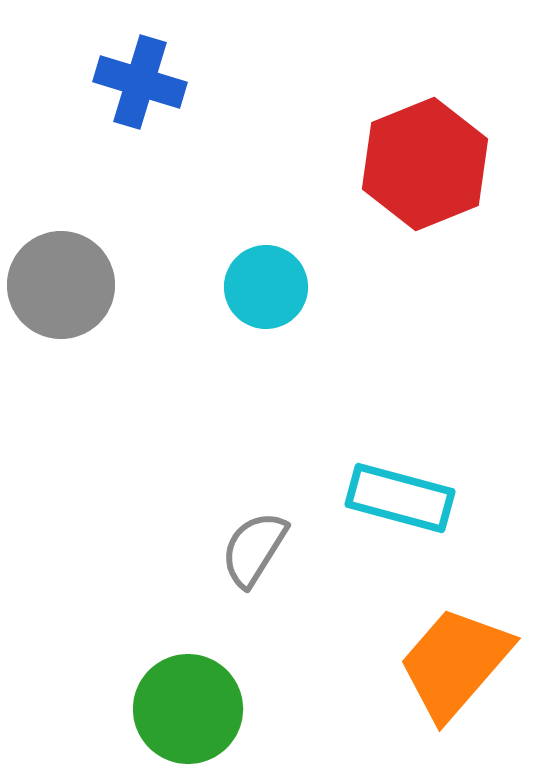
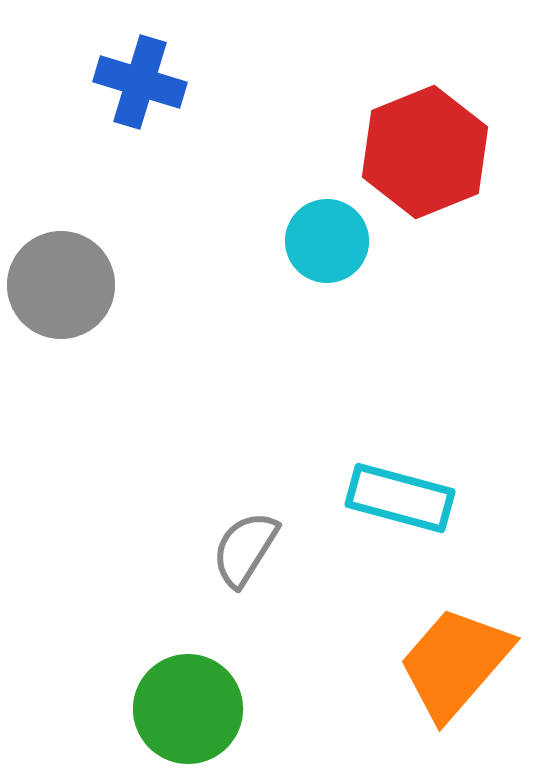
red hexagon: moved 12 px up
cyan circle: moved 61 px right, 46 px up
gray semicircle: moved 9 px left
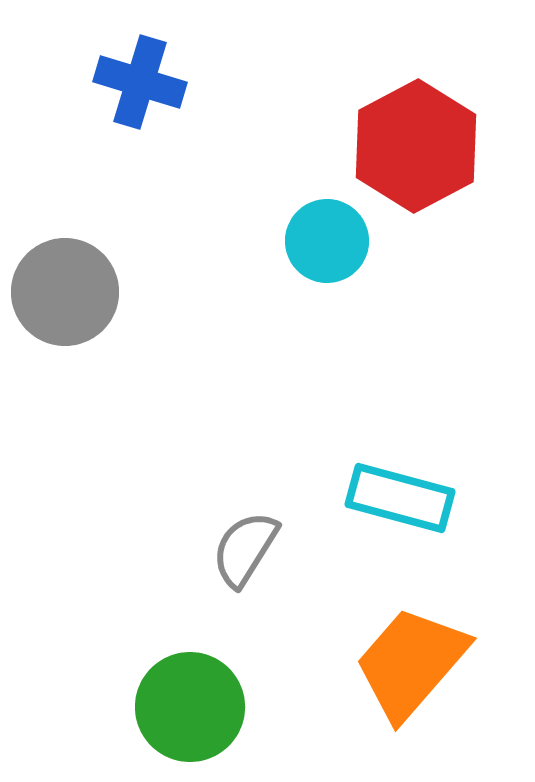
red hexagon: moved 9 px left, 6 px up; rotated 6 degrees counterclockwise
gray circle: moved 4 px right, 7 px down
orange trapezoid: moved 44 px left
green circle: moved 2 px right, 2 px up
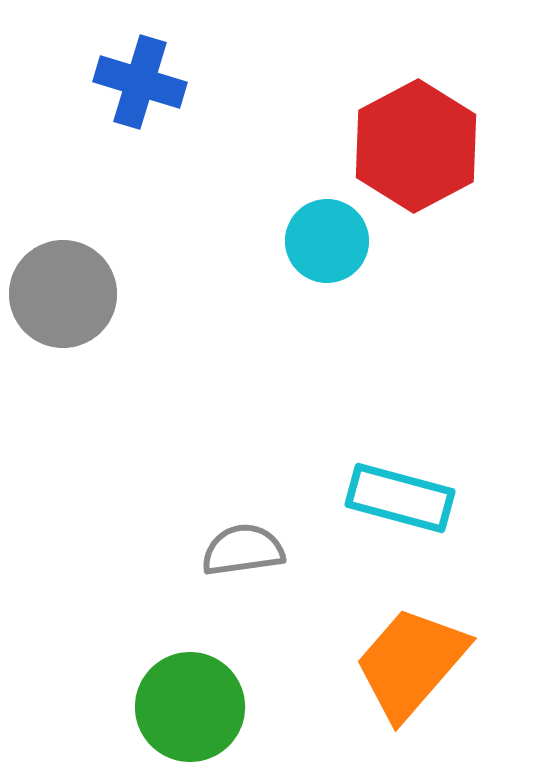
gray circle: moved 2 px left, 2 px down
gray semicircle: moved 2 px left, 1 px down; rotated 50 degrees clockwise
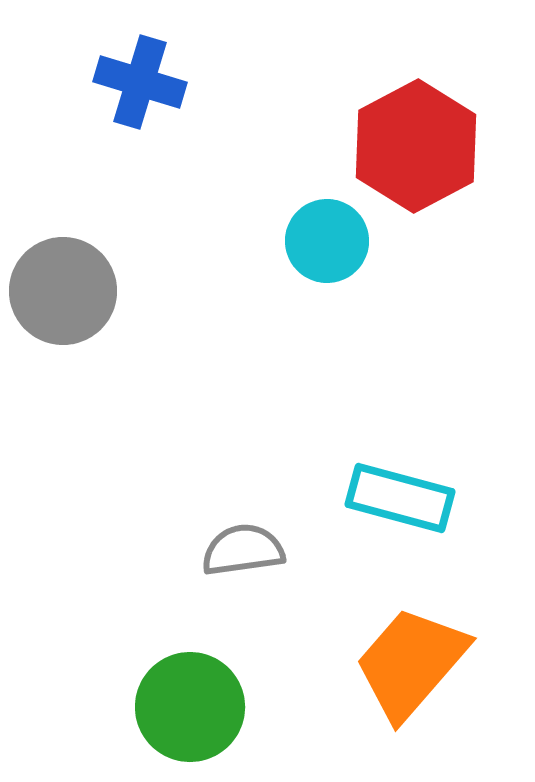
gray circle: moved 3 px up
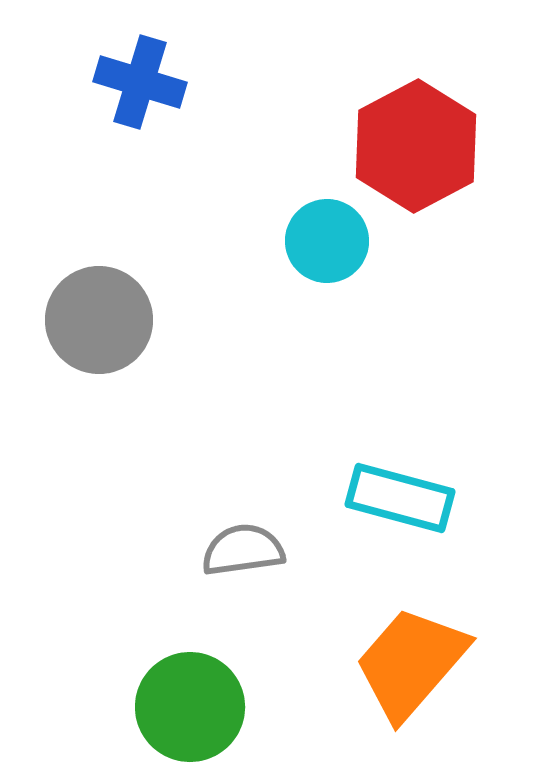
gray circle: moved 36 px right, 29 px down
